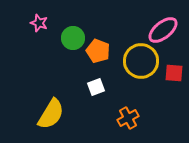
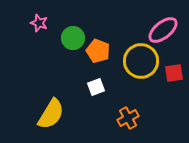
red square: rotated 12 degrees counterclockwise
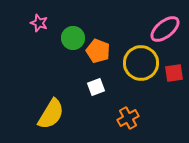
pink ellipse: moved 2 px right, 1 px up
yellow circle: moved 2 px down
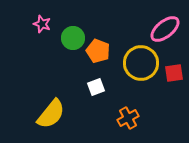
pink star: moved 3 px right, 1 px down
yellow semicircle: rotated 8 degrees clockwise
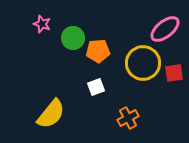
orange pentagon: rotated 25 degrees counterclockwise
yellow circle: moved 2 px right
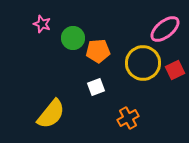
red square: moved 1 px right, 3 px up; rotated 18 degrees counterclockwise
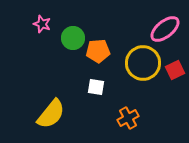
white square: rotated 30 degrees clockwise
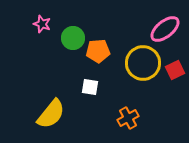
white square: moved 6 px left
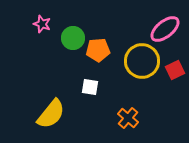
orange pentagon: moved 1 px up
yellow circle: moved 1 px left, 2 px up
orange cross: rotated 20 degrees counterclockwise
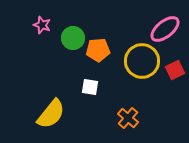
pink star: moved 1 px down
